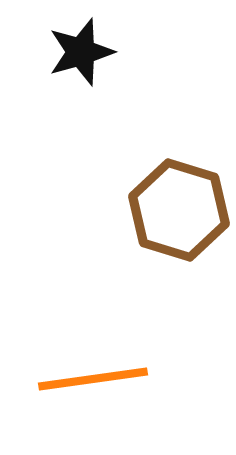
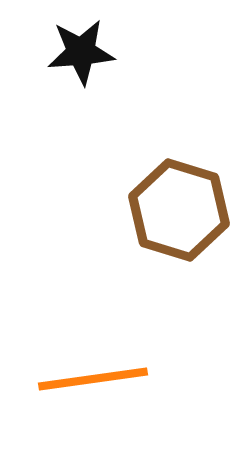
black star: rotated 12 degrees clockwise
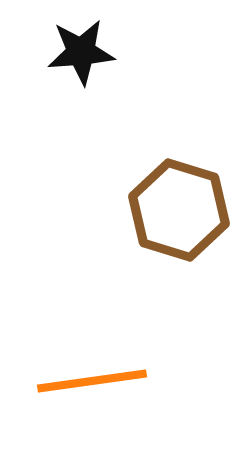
orange line: moved 1 px left, 2 px down
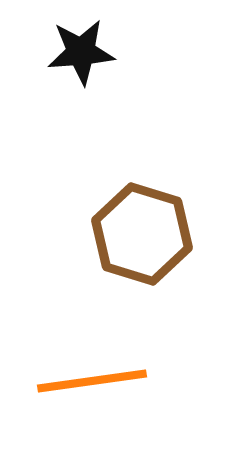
brown hexagon: moved 37 px left, 24 px down
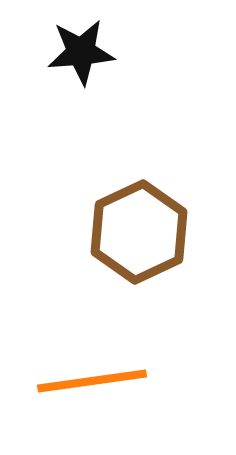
brown hexagon: moved 3 px left, 2 px up; rotated 18 degrees clockwise
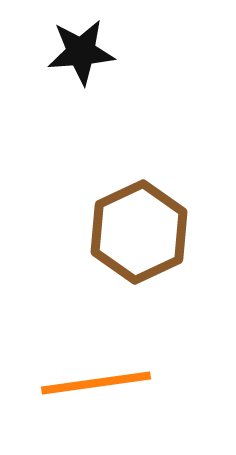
orange line: moved 4 px right, 2 px down
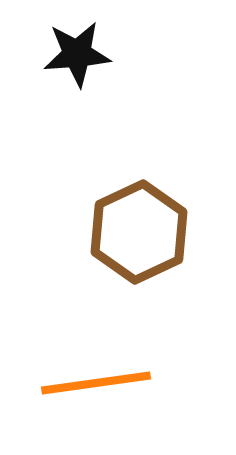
black star: moved 4 px left, 2 px down
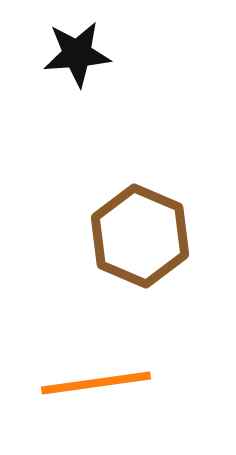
brown hexagon: moved 1 px right, 4 px down; rotated 12 degrees counterclockwise
